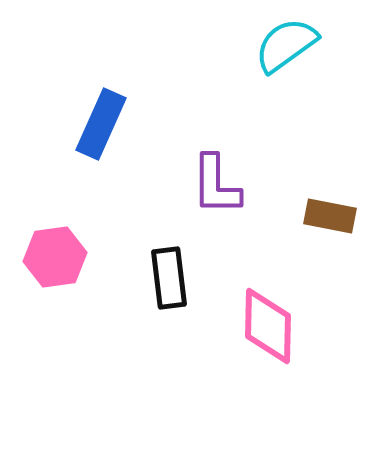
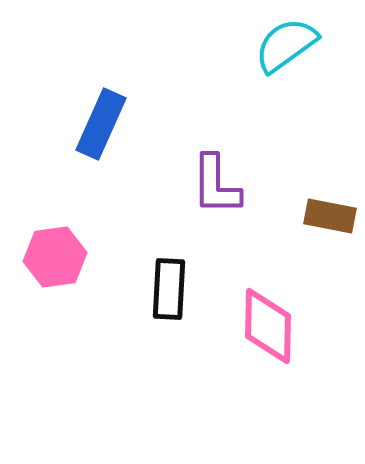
black rectangle: moved 11 px down; rotated 10 degrees clockwise
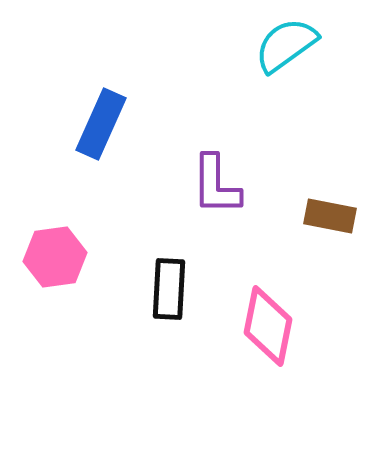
pink diamond: rotated 10 degrees clockwise
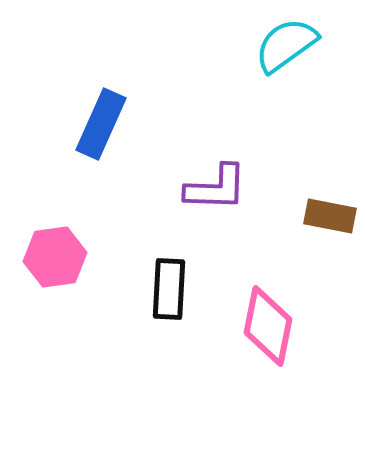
purple L-shape: moved 3 px down; rotated 88 degrees counterclockwise
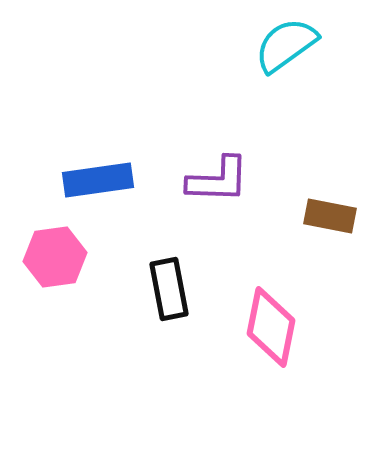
blue rectangle: moved 3 px left, 56 px down; rotated 58 degrees clockwise
purple L-shape: moved 2 px right, 8 px up
black rectangle: rotated 14 degrees counterclockwise
pink diamond: moved 3 px right, 1 px down
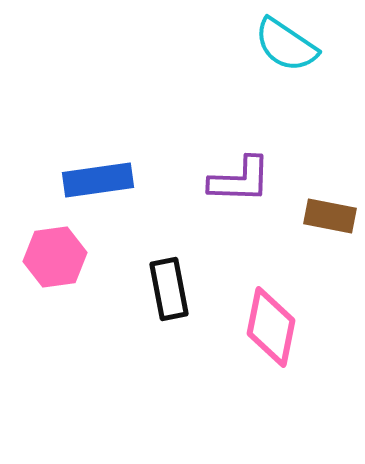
cyan semicircle: rotated 110 degrees counterclockwise
purple L-shape: moved 22 px right
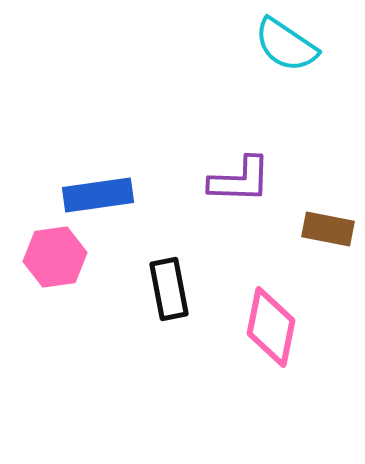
blue rectangle: moved 15 px down
brown rectangle: moved 2 px left, 13 px down
